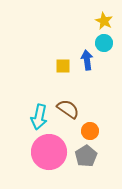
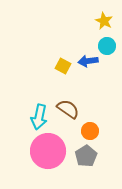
cyan circle: moved 3 px right, 3 px down
blue arrow: moved 1 px right, 1 px down; rotated 90 degrees counterclockwise
yellow square: rotated 28 degrees clockwise
pink circle: moved 1 px left, 1 px up
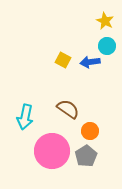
yellow star: moved 1 px right
blue arrow: moved 2 px right, 1 px down
yellow square: moved 6 px up
cyan arrow: moved 14 px left
pink circle: moved 4 px right
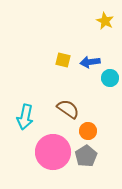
cyan circle: moved 3 px right, 32 px down
yellow square: rotated 14 degrees counterclockwise
orange circle: moved 2 px left
pink circle: moved 1 px right, 1 px down
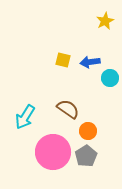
yellow star: rotated 18 degrees clockwise
cyan arrow: rotated 20 degrees clockwise
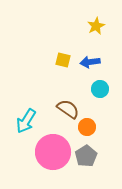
yellow star: moved 9 px left, 5 px down
cyan circle: moved 10 px left, 11 px down
cyan arrow: moved 1 px right, 4 px down
orange circle: moved 1 px left, 4 px up
